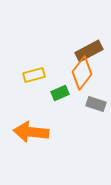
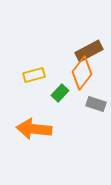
green rectangle: rotated 24 degrees counterclockwise
orange arrow: moved 3 px right, 3 px up
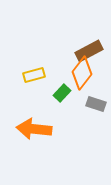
green rectangle: moved 2 px right
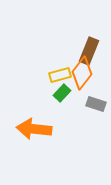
brown rectangle: rotated 40 degrees counterclockwise
yellow rectangle: moved 26 px right
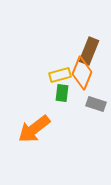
orange diamond: rotated 16 degrees counterclockwise
green rectangle: rotated 36 degrees counterclockwise
orange arrow: rotated 44 degrees counterclockwise
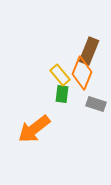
yellow rectangle: rotated 65 degrees clockwise
green rectangle: moved 1 px down
